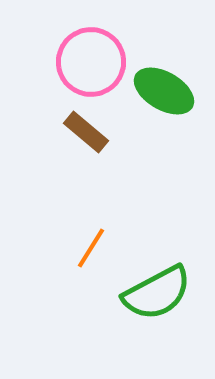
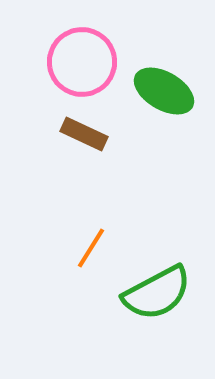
pink circle: moved 9 px left
brown rectangle: moved 2 px left, 2 px down; rotated 15 degrees counterclockwise
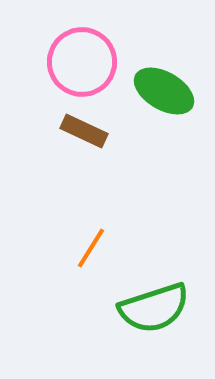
brown rectangle: moved 3 px up
green semicircle: moved 3 px left, 15 px down; rotated 10 degrees clockwise
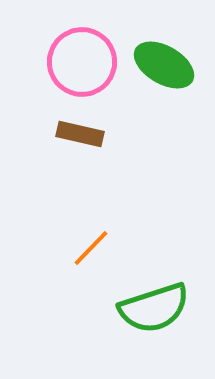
green ellipse: moved 26 px up
brown rectangle: moved 4 px left, 3 px down; rotated 12 degrees counterclockwise
orange line: rotated 12 degrees clockwise
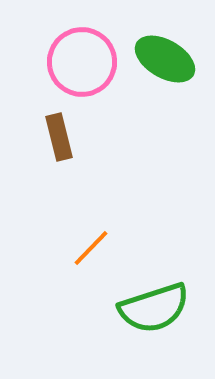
green ellipse: moved 1 px right, 6 px up
brown rectangle: moved 21 px left, 3 px down; rotated 63 degrees clockwise
